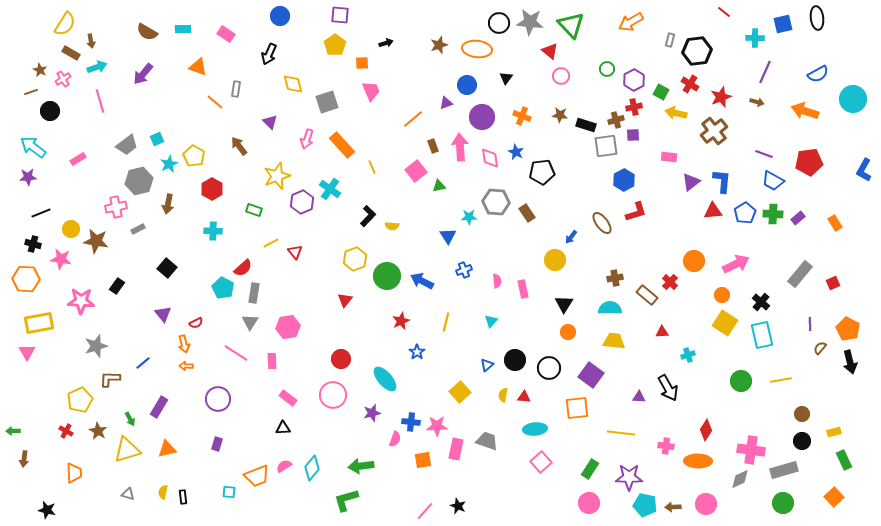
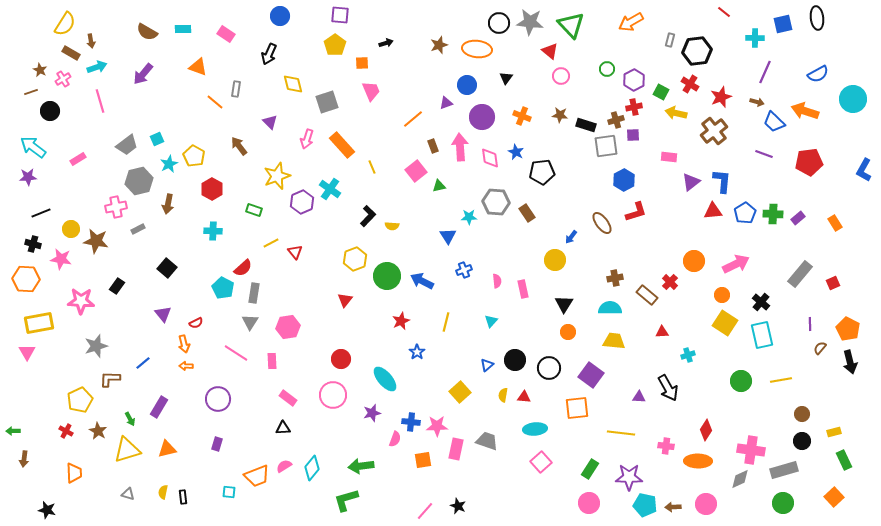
blue trapezoid at (773, 181): moved 1 px right, 59 px up; rotated 15 degrees clockwise
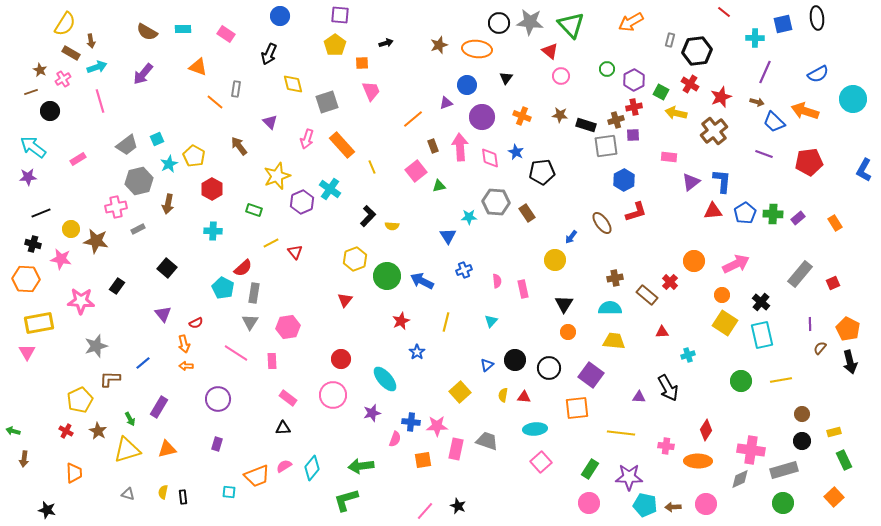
green arrow at (13, 431): rotated 16 degrees clockwise
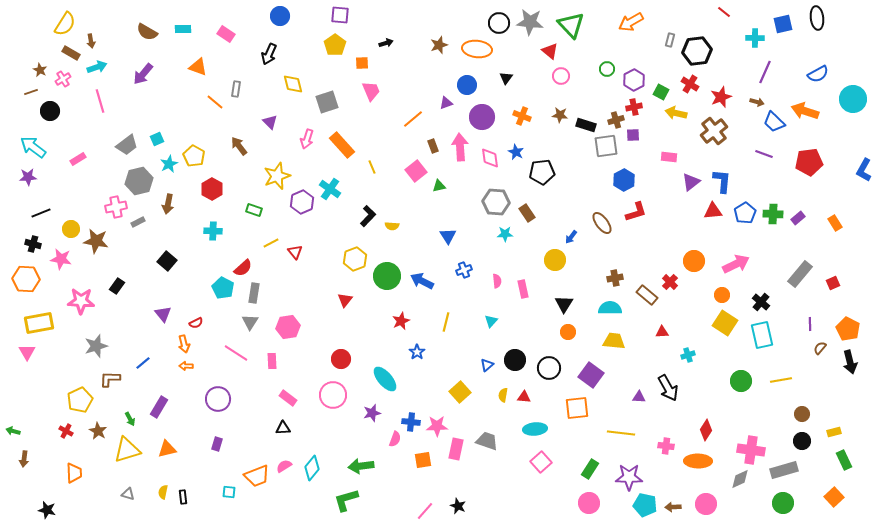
cyan star at (469, 217): moved 36 px right, 17 px down
gray rectangle at (138, 229): moved 7 px up
black square at (167, 268): moved 7 px up
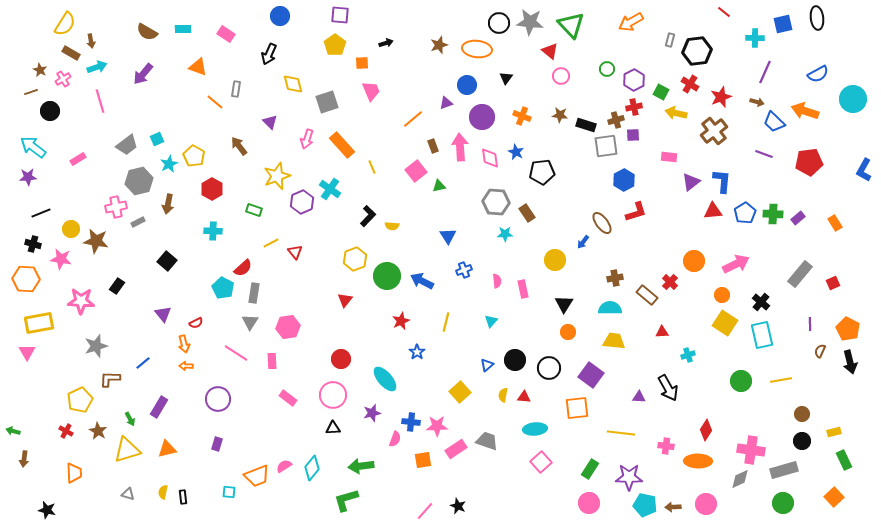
blue arrow at (571, 237): moved 12 px right, 5 px down
brown semicircle at (820, 348): moved 3 px down; rotated 16 degrees counterclockwise
black triangle at (283, 428): moved 50 px right
pink rectangle at (456, 449): rotated 45 degrees clockwise
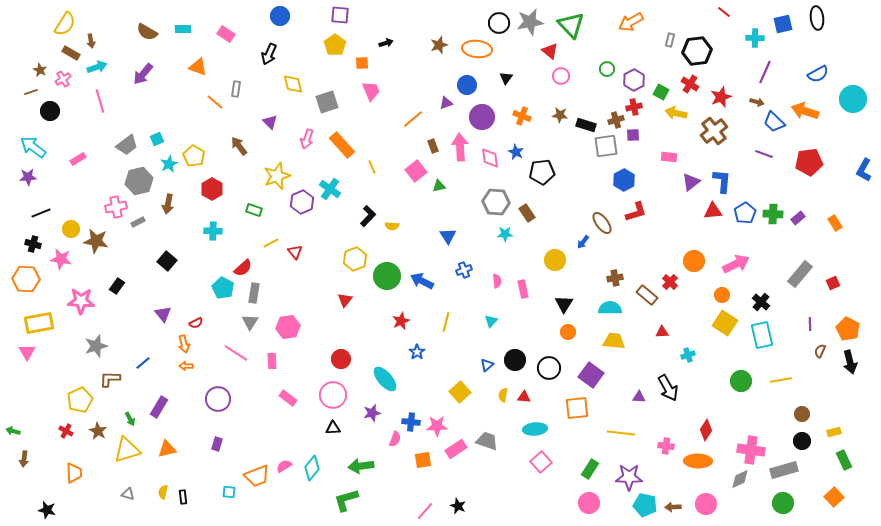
gray star at (530, 22): rotated 16 degrees counterclockwise
